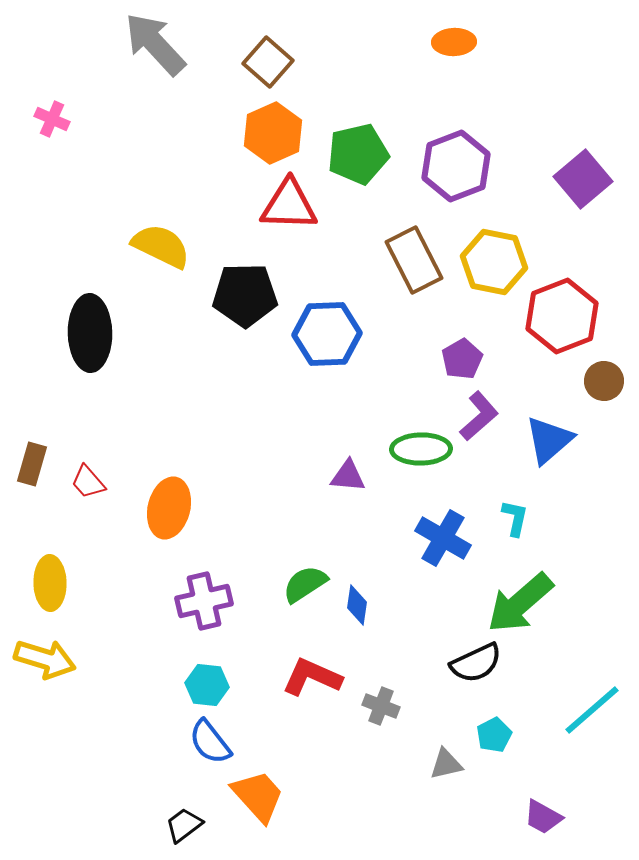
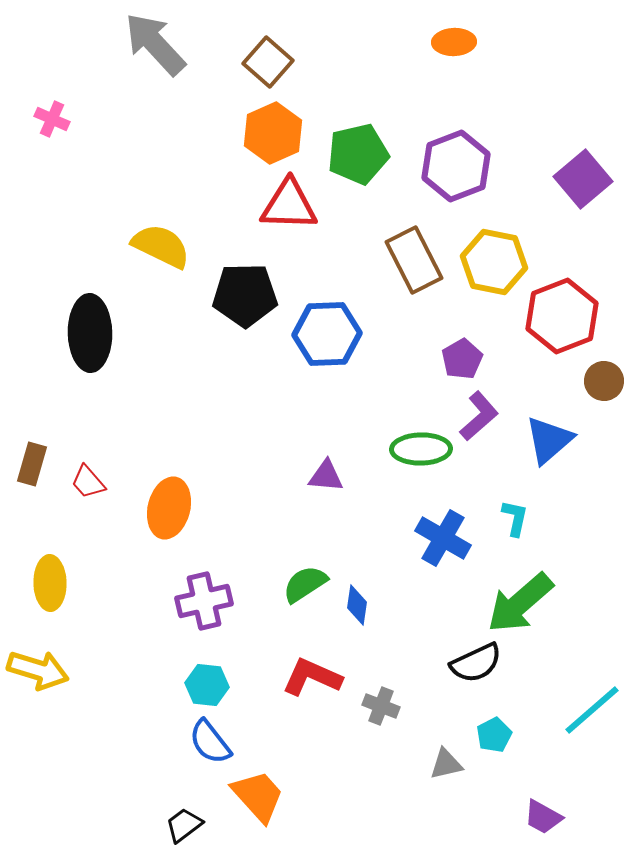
purple triangle at (348, 476): moved 22 px left
yellow arrow at (45, 659): moved 7 px left, 11 px down
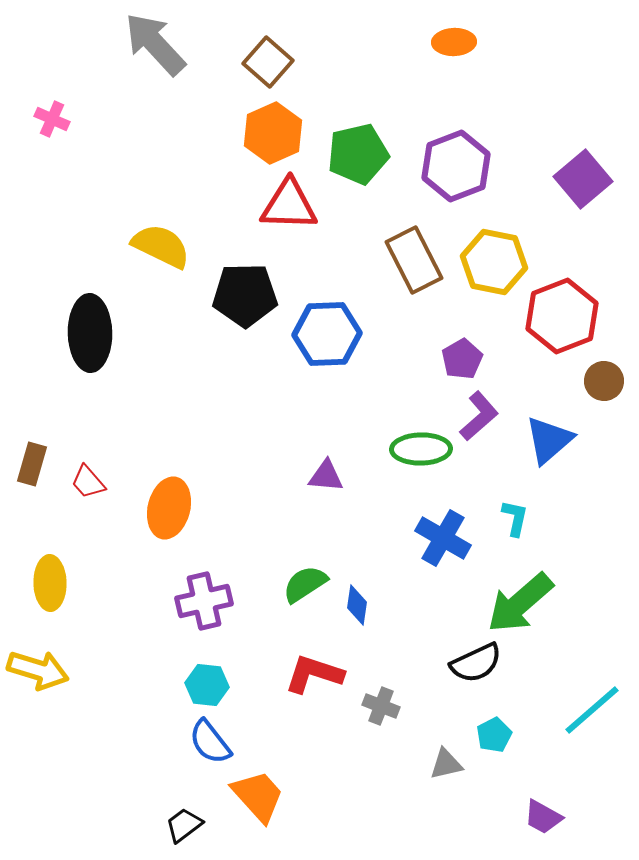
red L-shape at (312, 677): moved 2 px right, 3 px up; rotated 6 degrees counterclockwise
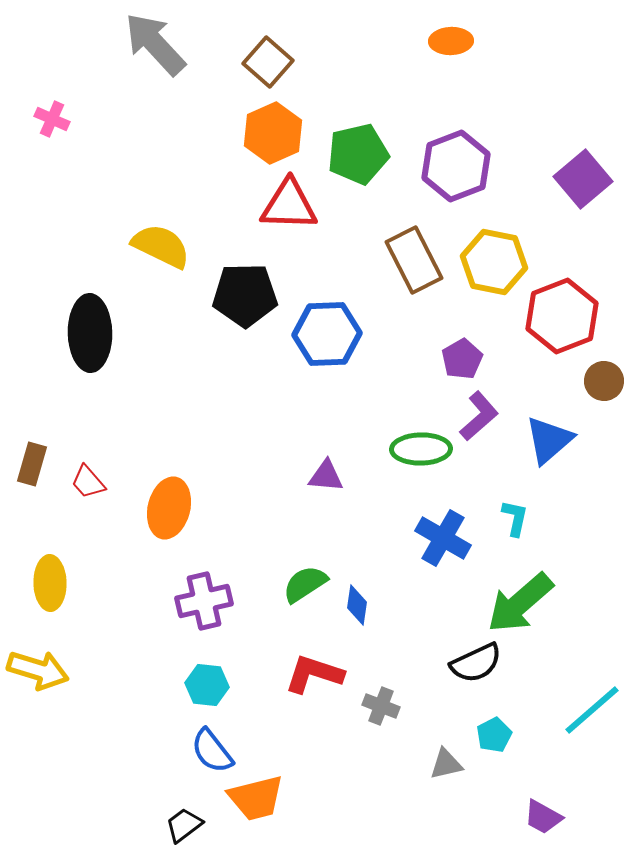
orange ellipse at (454, 42): moved 3 px left, 1 px up
blue semicircle at (210, 742): moved 2 px right, 9 px down
orange trapezoid at (258, 796): moved 2 px left, 2 px down; rotated 118 degrees clockwise
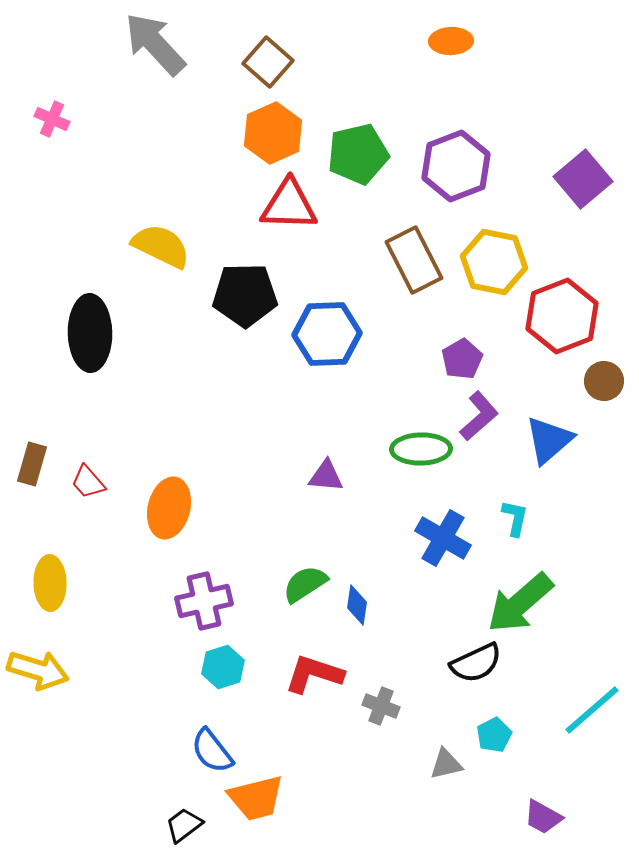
cyan hexagon at (207, 685): moved 16 px right, 18 px up; rotated 24 degrees counterclockwise
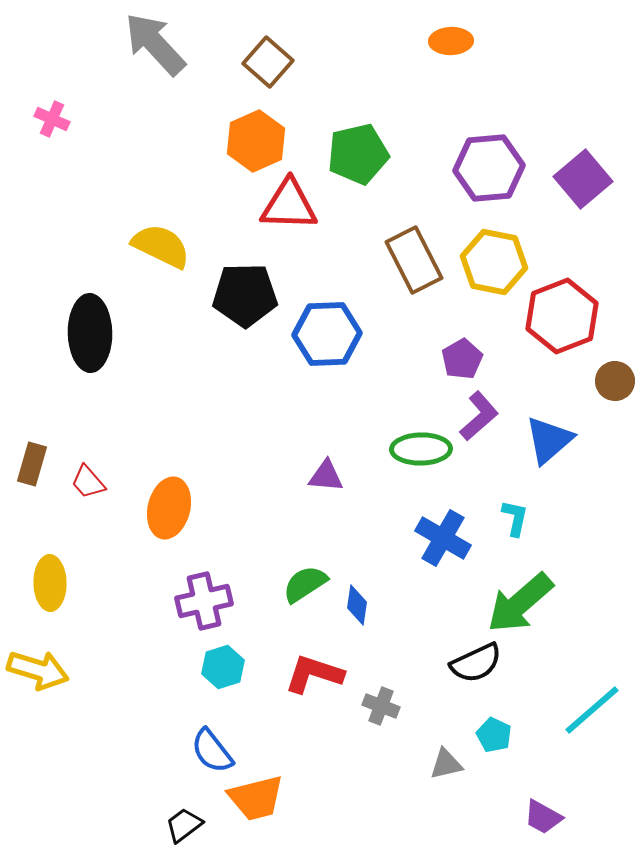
orange hexagon at (273, 133): moved 17 px left, 8 px down
purple hexagon at (456, 166): moved 33 px right, 2 px down; rotated 16 degrees clockwise
brown circle at (604, 381): moved 11 px right
cyan pentagon at (494, 735): rotated 20 degrees counterclockwise
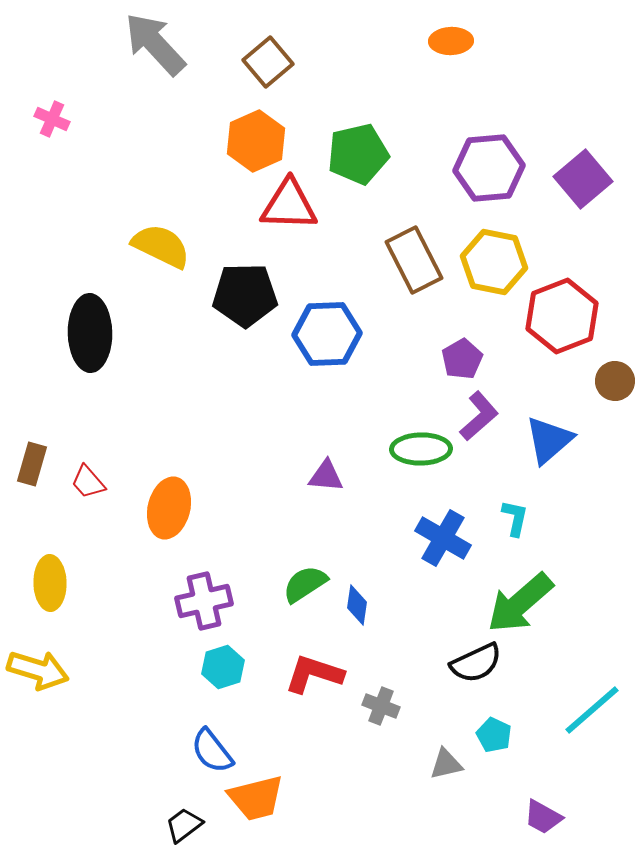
brown square at (268, 62): rotated 9 degrees clockwise
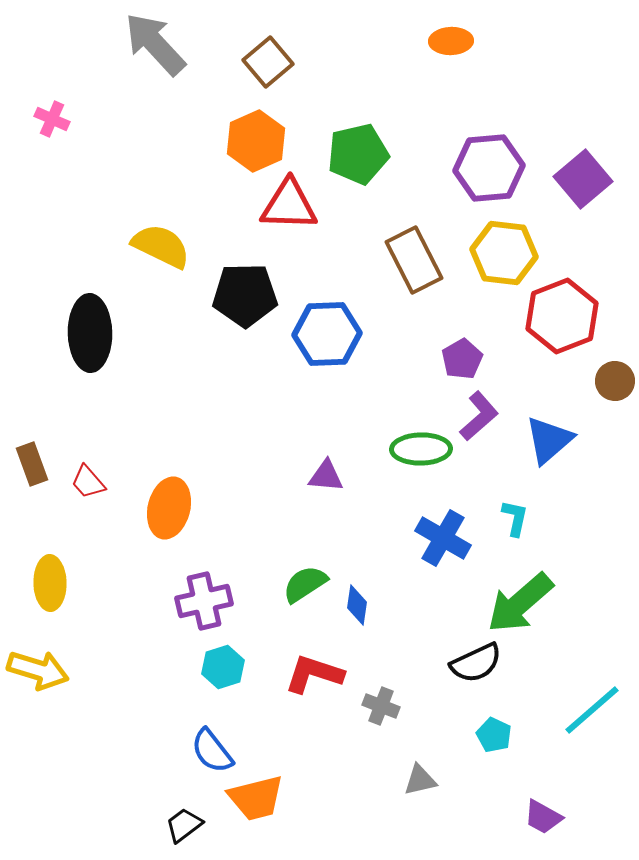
yellow hexagon at (494, 262): moved 10 px right, 9 px up; rotated 4 degrees counterclockwise
brown rectangle at (32, 464): rotated 36 degrees counterclockwise
gray triangle at (446, 764): moved 26 px left, 16 px down
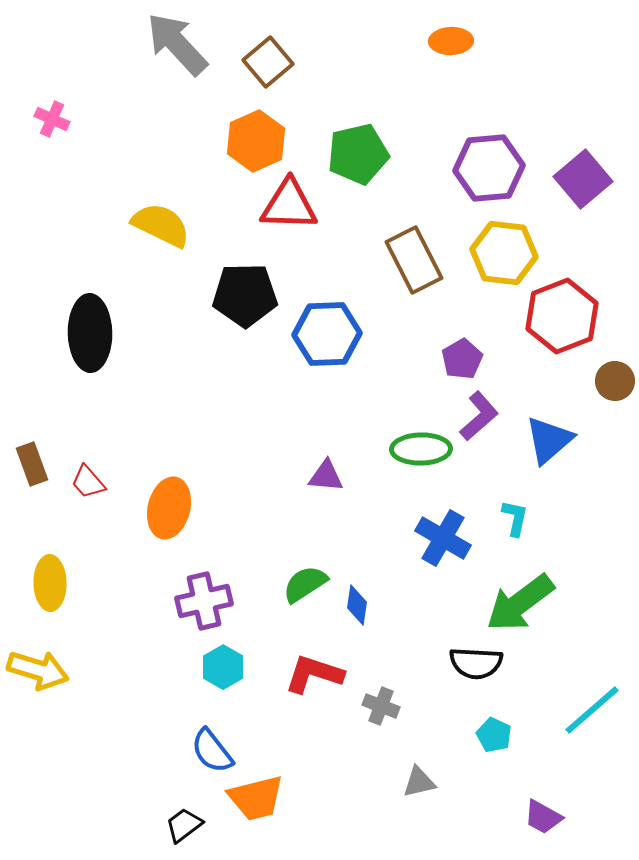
gray arrow at (155, 44): moved 22 px right
yellow semicircle at (161, 246): moved 21 px up
green arrow at (520, 603): rotated 4 degrees clockwise
black semicircle at (476, 663): rotated 28 degrees clockwise
cyan hexagon at (223, 667): rotated 12 degrees counterclockwise
gray triangle at (420, 780): moved 1 px left, 2 px down
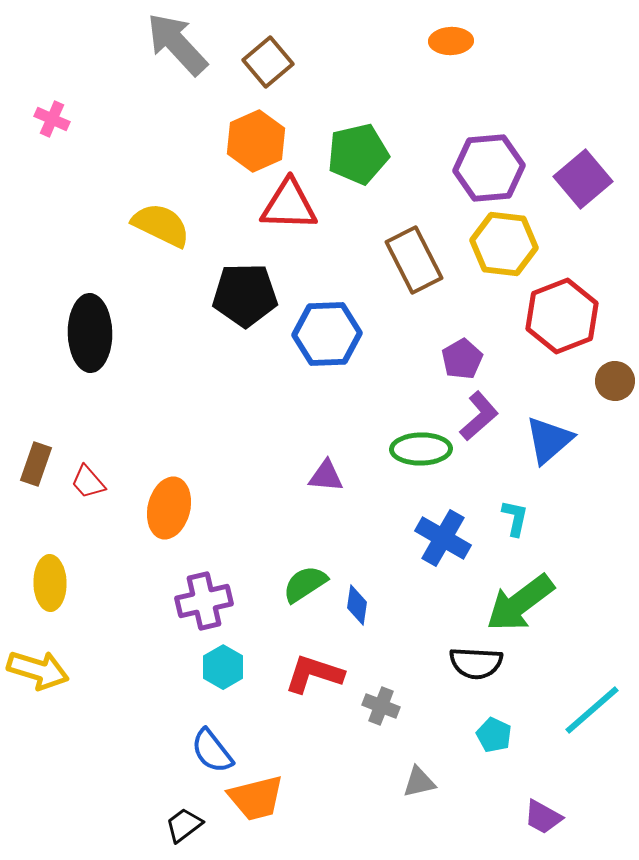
yellow hexagon at (504, 253): moved 9 px up
brown rectangle at (32, 464): moved 4 px right; rotated 39 degrees clockwise
